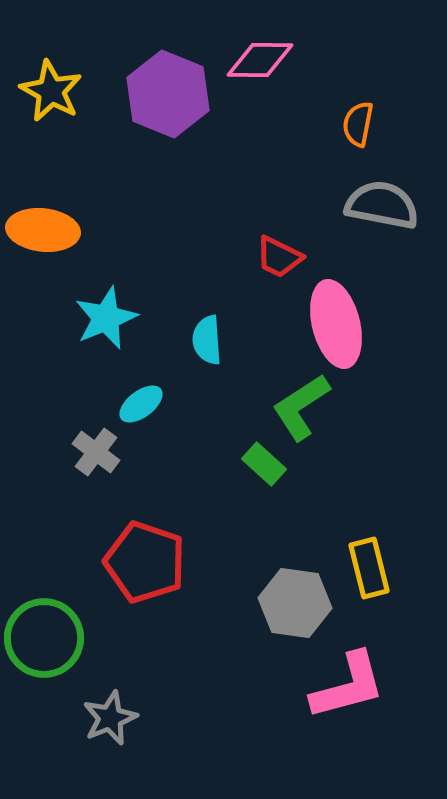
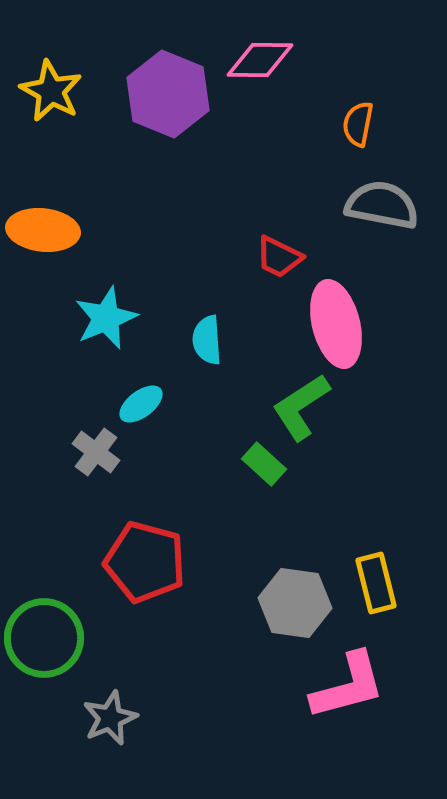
red pentagon: rotated 4 degrees counterclockwise
yellow rectangle: moved 7 px right, 15 px down
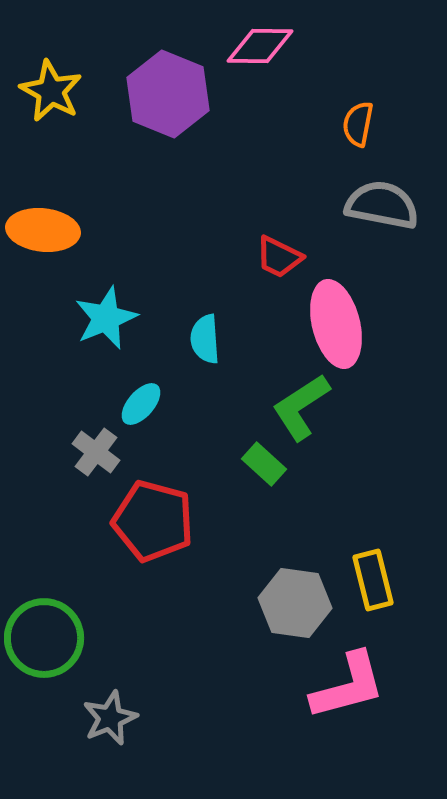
pink diamond: moved 14 px up
cyan semicircle: moved 2 px left, 1 px up
cyan ellipse: rotated 12 degrees counterclockwise
red pentagon: moved 8 px right, 41 px up
yellow rectangle: moved 3 px left, 3 px up
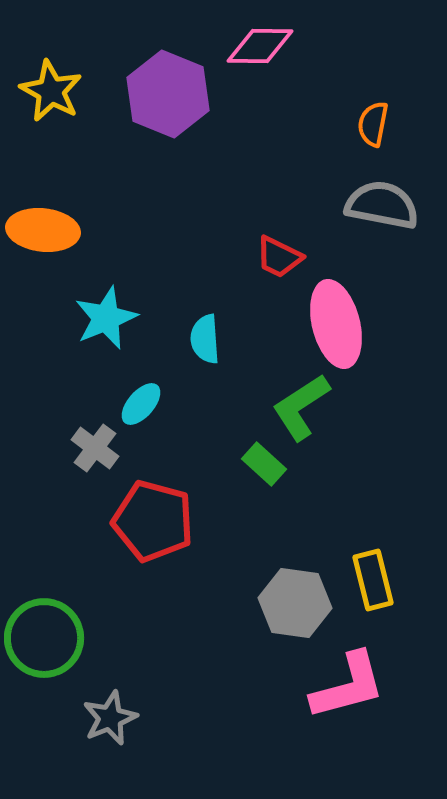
orange semicircle: moved 15 px right
gray cross: moved 1 px left, 4 px up
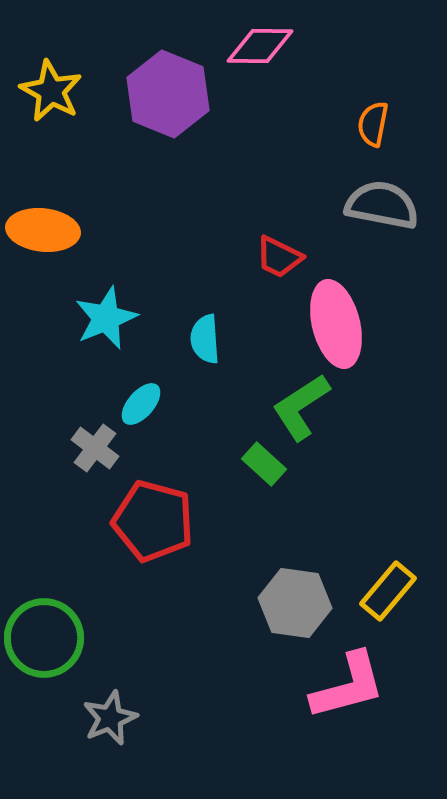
yellow rectangle: moved 15 px right, 11 px down; rotated 54 degrees clockwise
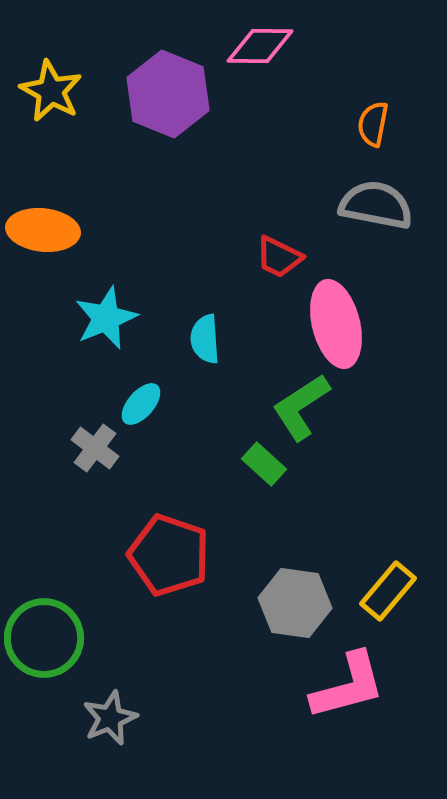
gray semicircle: moved 6 px left
red pentagon: moved 16 px right, 34 px down; rotated 4 degrees clockwise
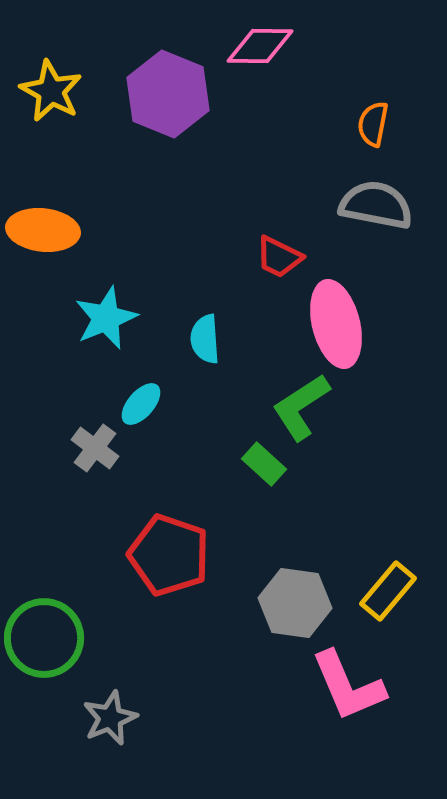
pink L-shape: rotated 82 degrees clockwise
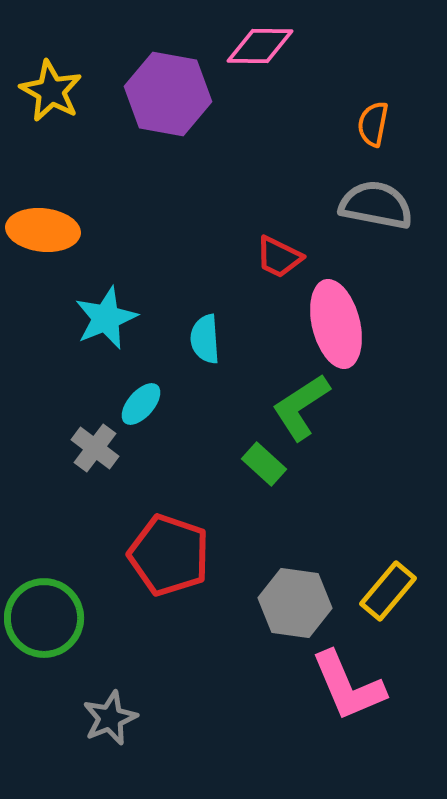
purple hexagon: rotated 12 degrees counterclockwise
green circle: moved 20 px up
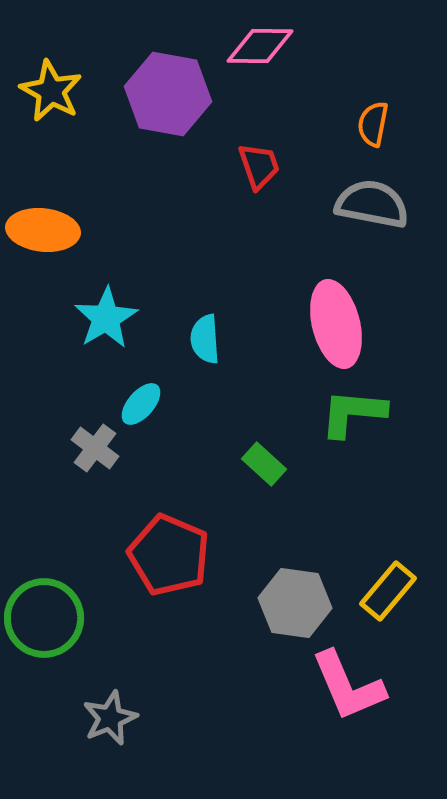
gray semicircle: moved 4 px left, 1 px up
red trapezoid: moved 20 px left, 91 px up; rotated 135 degrees counterclockwise
cyan star: rotated 8 degrees counterclockwise
green L-shape: moved 52 px right, 6 px down; rotated 38 degrees clockwise
red pentagon: rotated 4 degrees clockwise
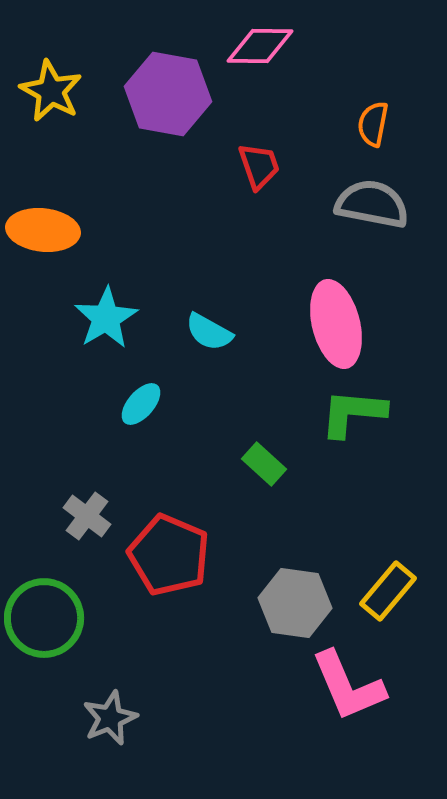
cyan semicircle: moved 4 px right, 7 px up; rotated 57 degrees counterclockwise
gray cross: moved 8 px left, 68 px down
